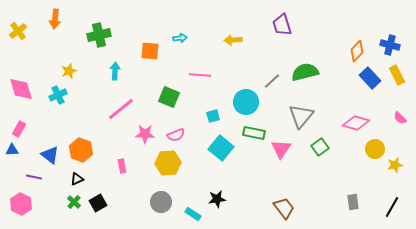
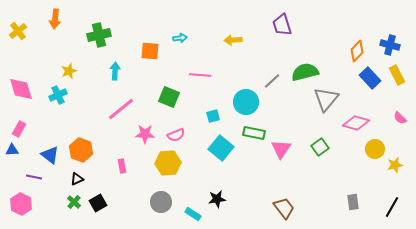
gray triangle at (301, 116): moved 25 px right, 17 px up
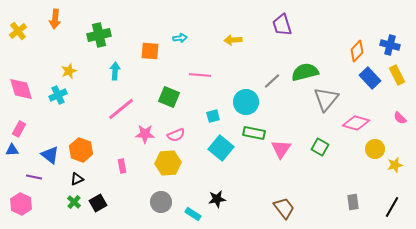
green square at (320, 147): rotated 24 degrees counterclockwise
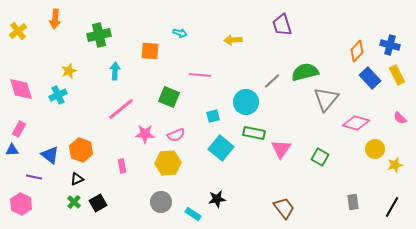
cyan arrow at (180, 38): moved 5 px up; rotated 24 degrees clockwise
green square at (320, 147): moved 10 px down
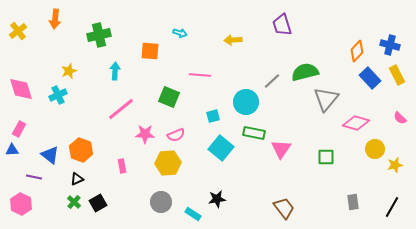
green square at (320, 157): moved 6 px right; rotated 30 degrees counterclockwise
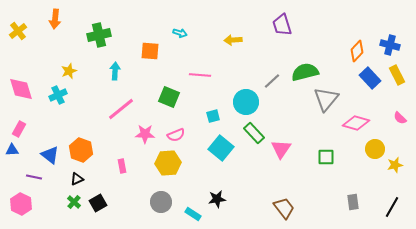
green rectangle at (254, 133): rotated 35 degrees clockwise
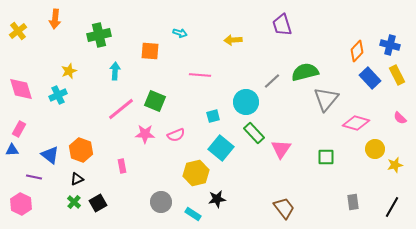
green square at (169, 97): moved 14 px left, 4 px down
yellow hexagon at (168, 163): moved 28 px right, 10 px down; rotated 10 degrees counterclockwise
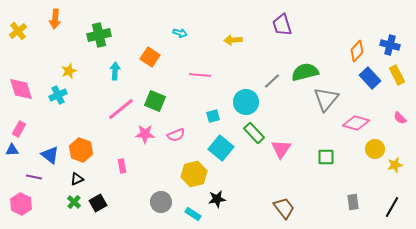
orange square at (150, 51): moved 6 px down; rotated 30 degrees clockwise
yellow hexagon at (196, 173): moved 2 px left, 1 px down
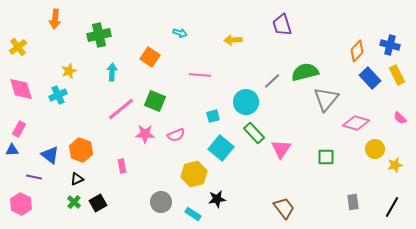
yellow cross at (18, 31): moved 16 px down
cyan arrow at (115, 71): moved 3 px left, 1 px down
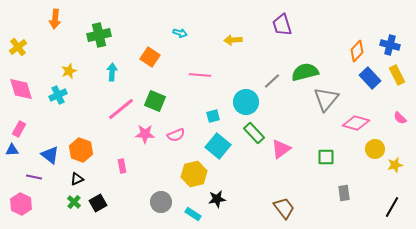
cyan square at (221, 148): moved 3 px left, 2 px up
pink triangle at (281, 149): rotated 20 degrees clockwise
gray rectangle at (353, 202): moved 9 px left, 9 px up
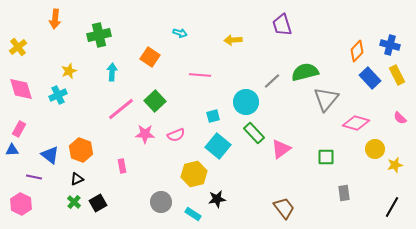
green square at (155, 101): rotated 25 degrees clockwise
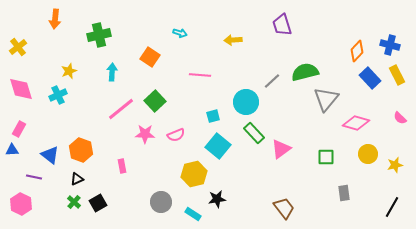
yellow circle at (375, 149): moved 7 px left, 5 px down
